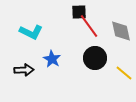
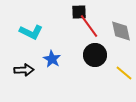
black circle: moved 3 px up
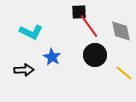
blue star: moved 2 px up
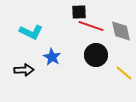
red line: moved 2 px right; rotated 35 degrees counterclockwise
black circle: moved 1 px right
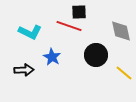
red line: moved 22 px left
cyan L-shape: moved 1 px left
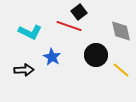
black square: rotated 35 degrees counterclockwise
yellow line: moved 3 px left, 3 px up
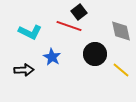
black circle: moved 1 px left, 1 px up
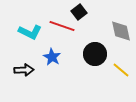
red line: moved 7 px left
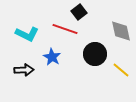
red line: moved 3 px right, 3 px down
cyan L-shape: moved 3 px left, 2 px down
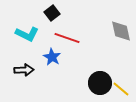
black square: moved 27 px left, 1 px down
red line: moved 2 px right, 9 px down
black circle: moved 5 px right, 29 px down
yellow line: moved 19 px down
